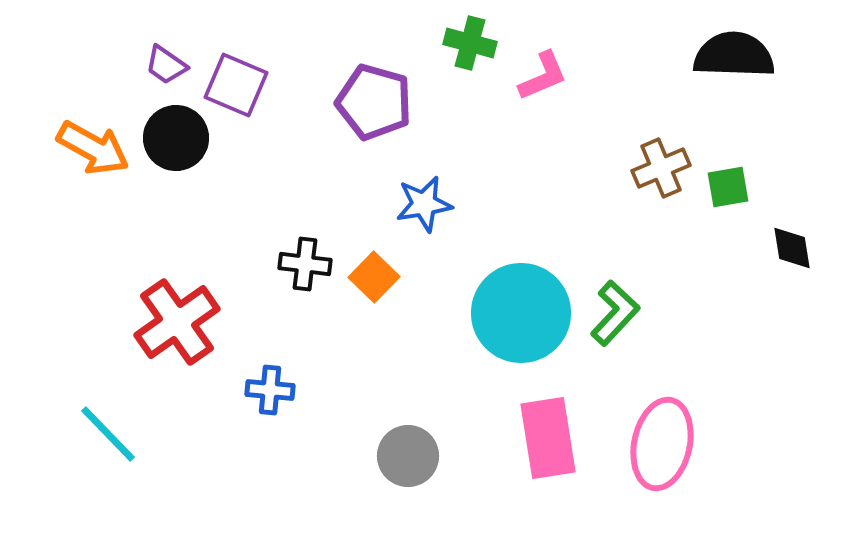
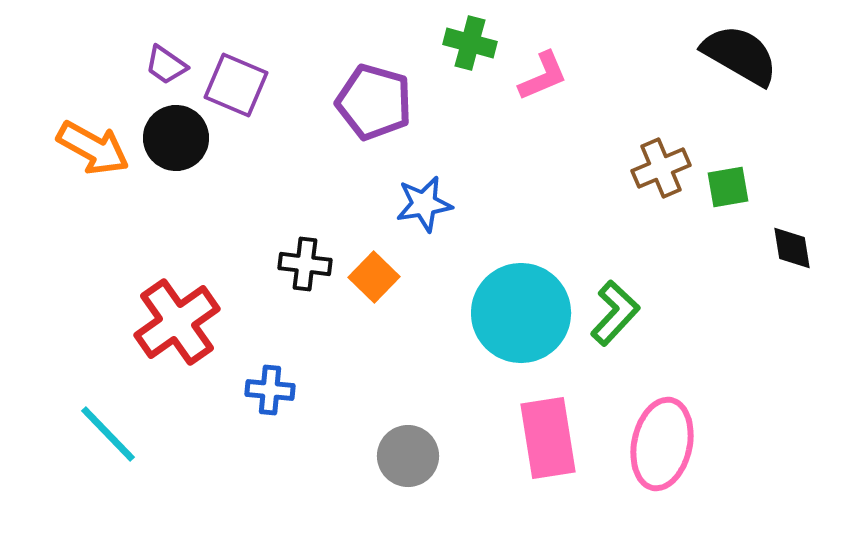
black semicircle: moved 6 px right; rotated 28 degrees clockwise
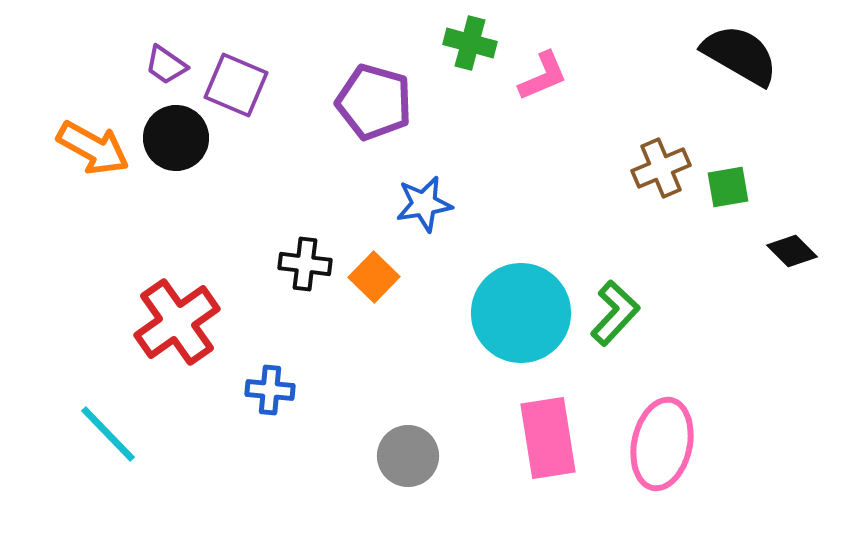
black diamond: moved 3 px down; rotated 36 degrees counterclockwise
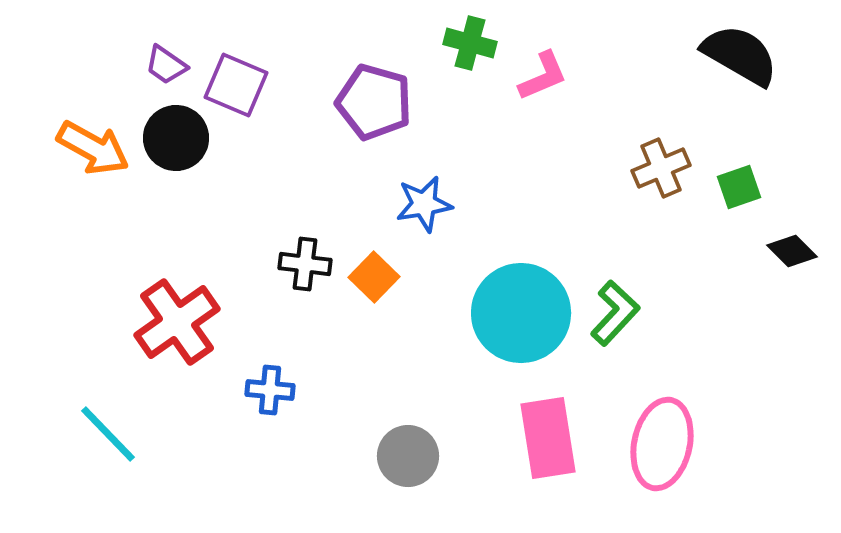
green square: moved 11 px right; rotated 9 degrees counterclockwise
